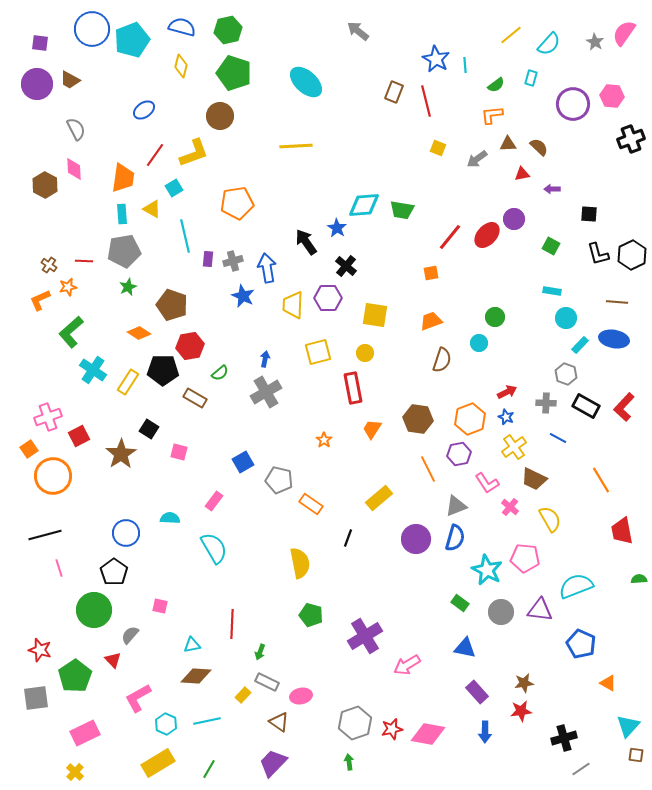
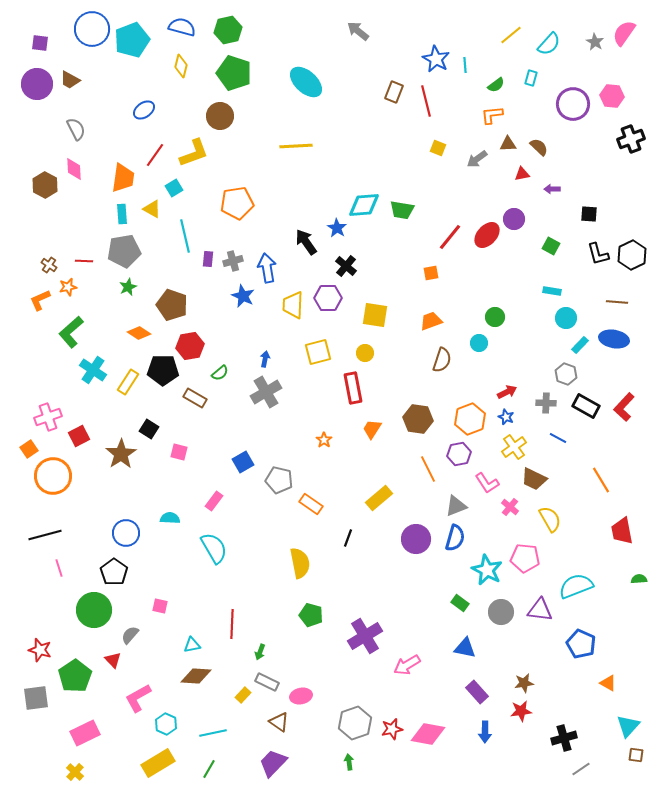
cyan line at (207, 721): moved 6 px right, 12 px down
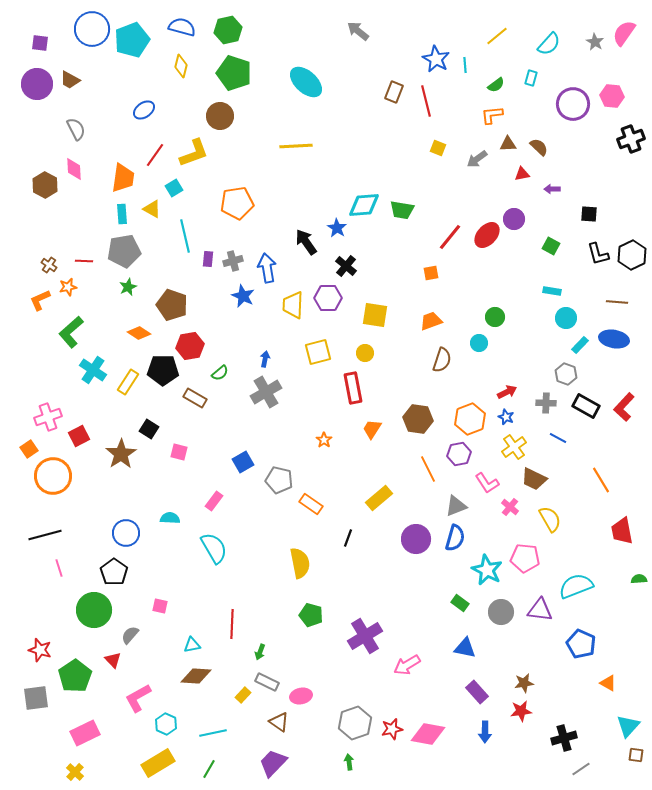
yellow line at (511, 35): moved 14 px left, 1 px down
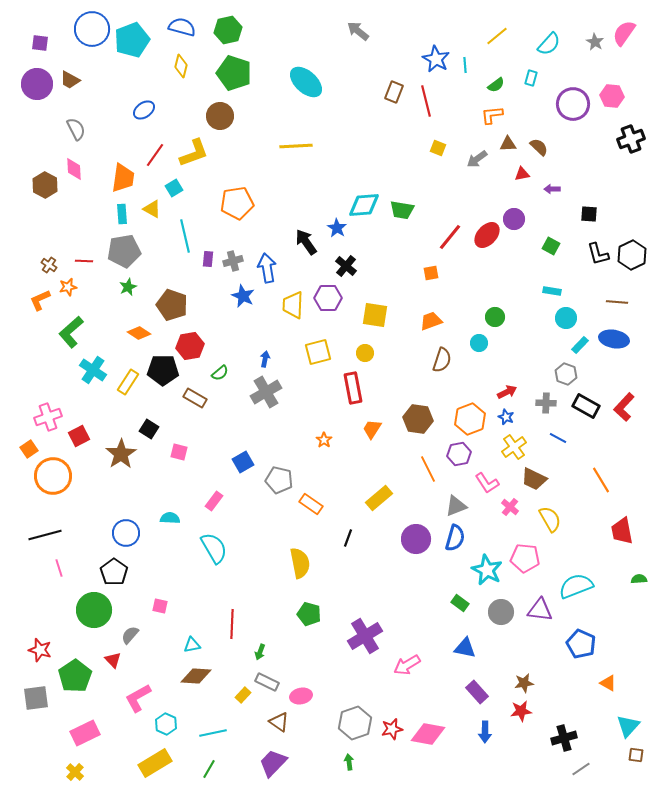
green pentagon at (311, 615): moved 2 px left, 1 px up
yellow rectangle at (158, 763): moved 3 px left
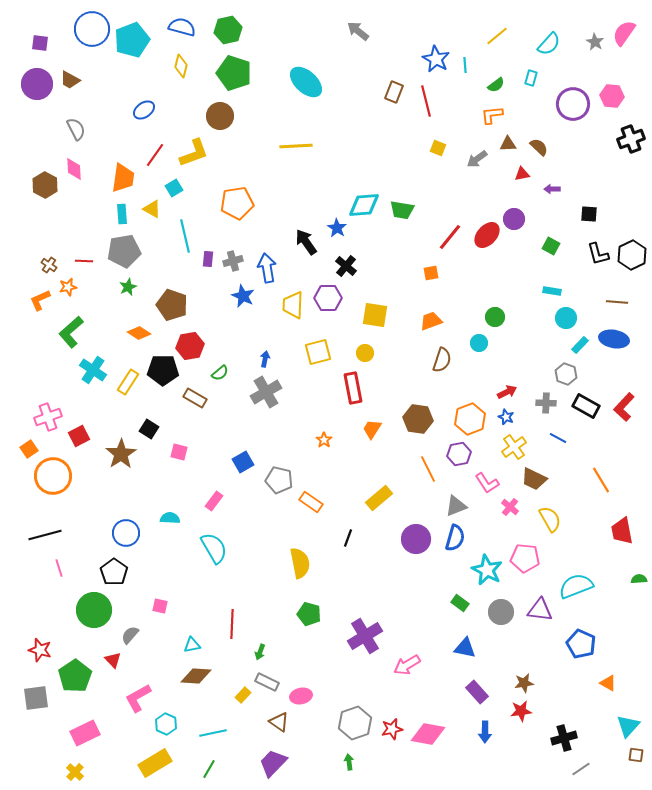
orange rectangle at (311, 504): moved 2 px up
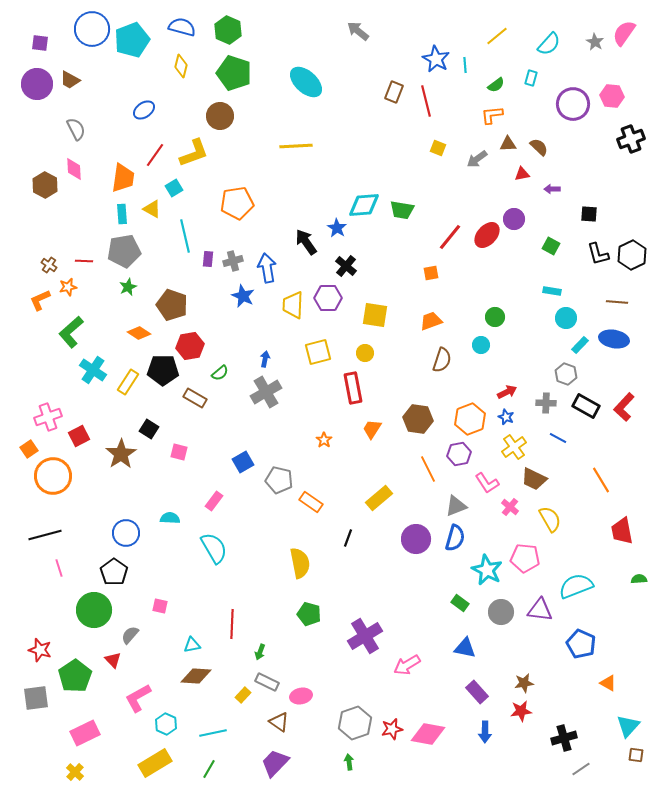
green hexagon at (228, 30): rotated 24 degrees counterclockwise
cyan circle at (479, 343): moved 2 px right, 2 px down
purple trapezoid at (273, 763): moved 2 px right
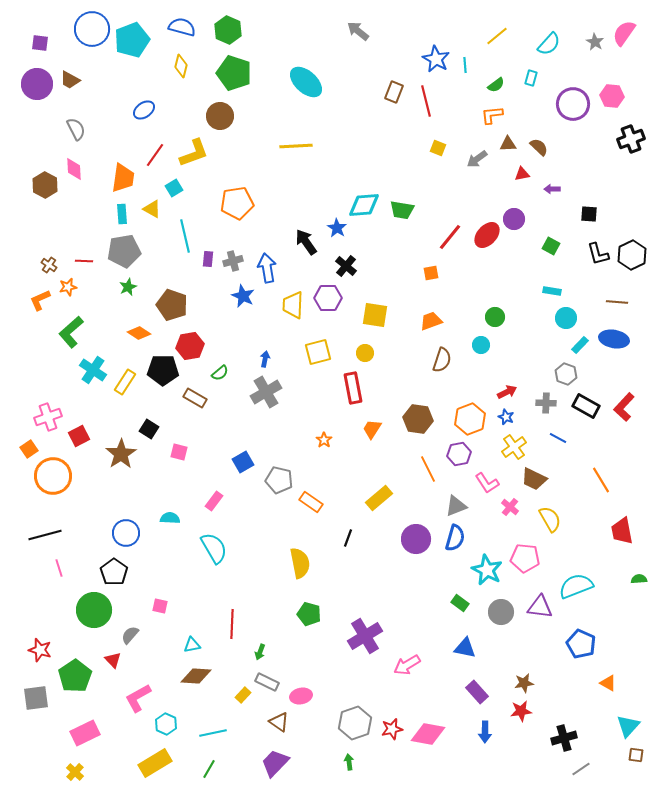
yellow rectangle at (128, 382): moved 3 px left
purple triangle at (540, 610): moved 3 px up
